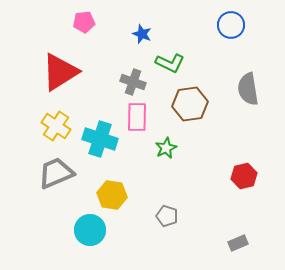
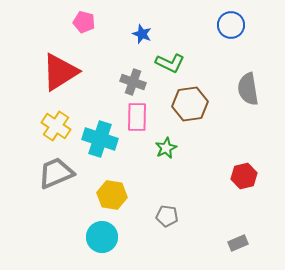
pink pentagon: rotated 20 degrees clockwise
gray pentagon: rotated 10 degrees counterclockwise
cyan circle: moved 12 px right, 7 px down
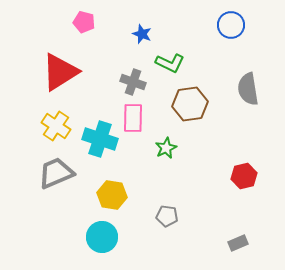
pink rectangle: moved 4 px left, 1 px down
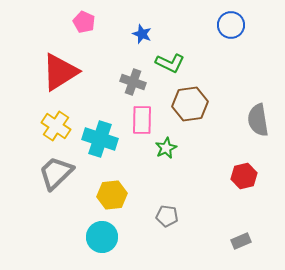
pink pentagon: rotated 10 degrees clockwise
gray semicircle: moved 10 px right, 31 px down
pink rectangle: moved 9 px right, 2 px down
gray trapezoid: rotated 21 degrees counterclockwise
yellow hexagon: rotated 16 degrees counterclockwise
gray rectangle: moved 3 px right, 2 px up
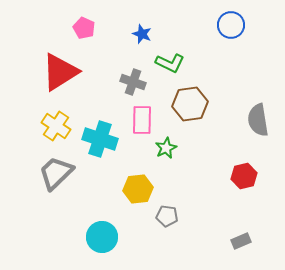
pink pentagon: moved 6 px down
yellow hexagon: moved 26 px right, 6 px up
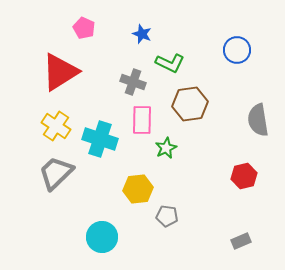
blue circle: moved 6 px right, 25 px down
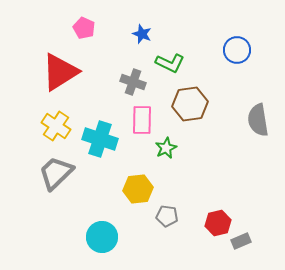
red hexagon: moved 26 px left, 47 px down
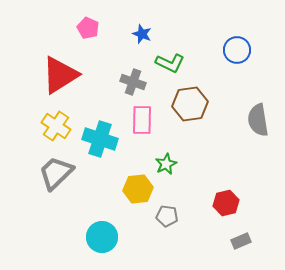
pink pentagon: moved 4 px right
red triangle: moved 3 px down
green star: moved 16 px down
red hexagon: moved 8 px right, 20 px up
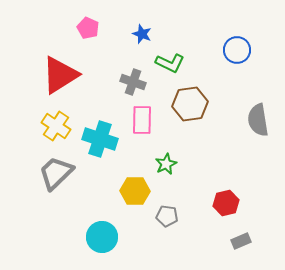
yellow hexagon: moved 3 px left, 2 px down; rotated 8 degrees clockwise
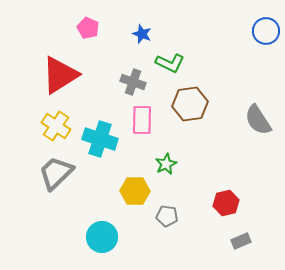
blue circle: moved 29 px right, 19 px up
gray semicircle: rotated 24 degrees counterclockwise
